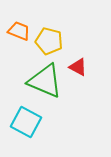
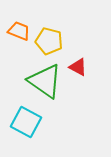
green triangle: rotated 12 degrees clockwise
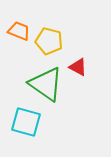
green triangle: moved 1 px right, 3 px down
cyan square: rotated 12 degrees counterclockwise
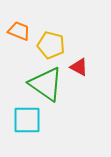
yellow pentagon: moved 2 px right, 4 px down
red triangle: moved 1 px right
cyan square: moved 1 px right, 2 px up; rotated 16 degrees counterclockwise
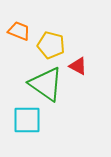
red triangle: moved 1 px left, 1 px up
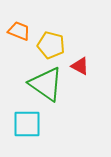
red triangle: moved 2 px right
cyan square: moved 4 px down
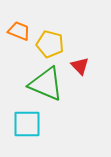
yellow pentagon: moved 1 px left, 1 px up
red triangle: rotated 18 degrees clockwise
green triangle: rotated 12 degrees counterclockwise
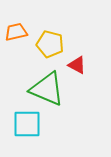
orange trapezoid: moved 3 px left, 1 px down; rotated 35 degrees counterclockwise
red triangle: moved 3 px left, 1 px up; rotated 18 degrees counterclockwise
green triangle: moved 1 px right, 5 px down
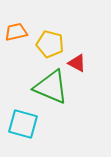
red triangle: moved 2 px up
green triangle: moved 4 px right, 2 px up
cyan square: moved 4 px left; rotated 16 degrees clockwise
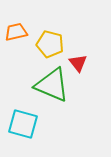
red triangle: moved 1 px right; rotated 24 degrees clockwise
green triangle: moved 1 px right, 2 px up
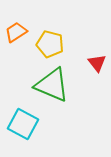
orange trapezoid: rotated 20 degrees counterclockwise
red triangle: moved 19 px right
cyan square: rotated 12 degrees clockwise
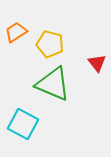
green triangle: moved 1 px right, 1 px up
